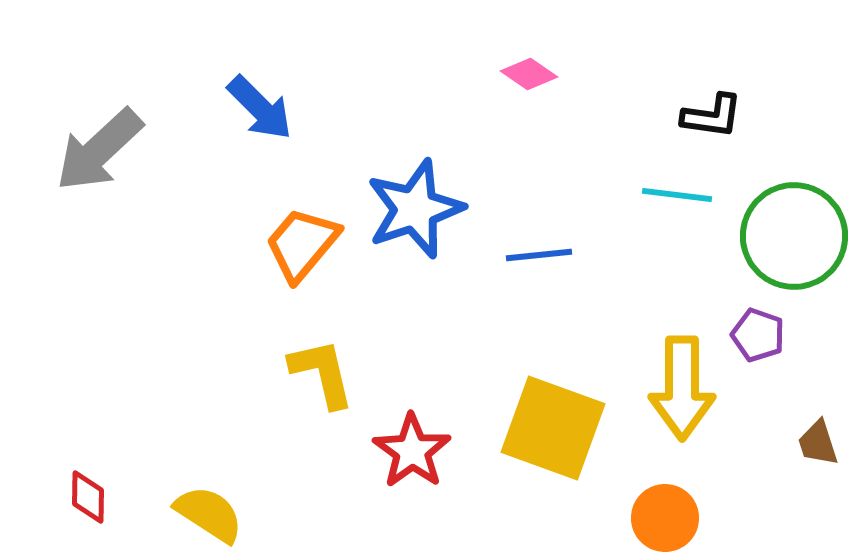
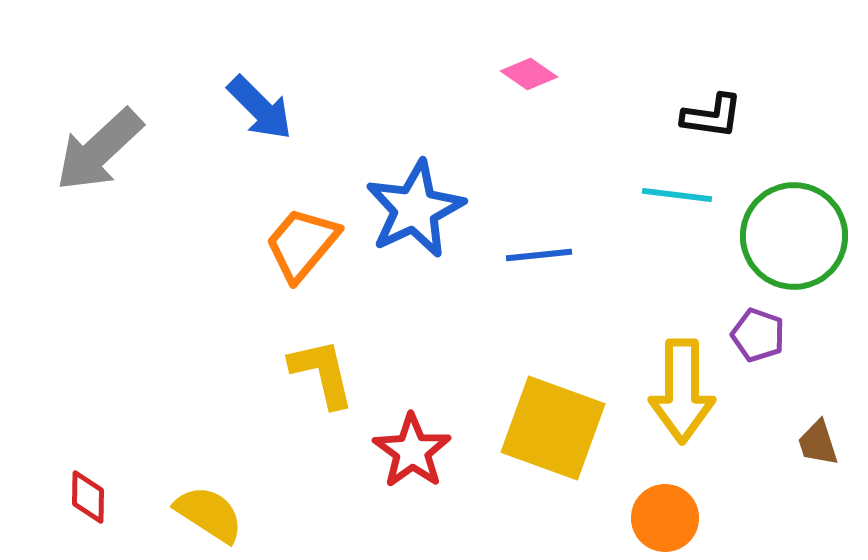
blue star: rotated 6 degrees counterclockwise
yellow arrow: moved 3 px down
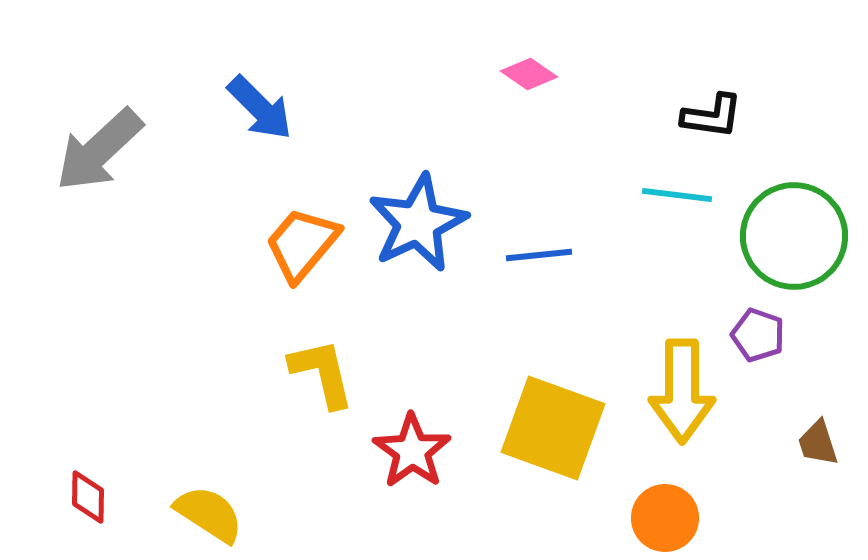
blue star: moved 3 px right, 14 px down
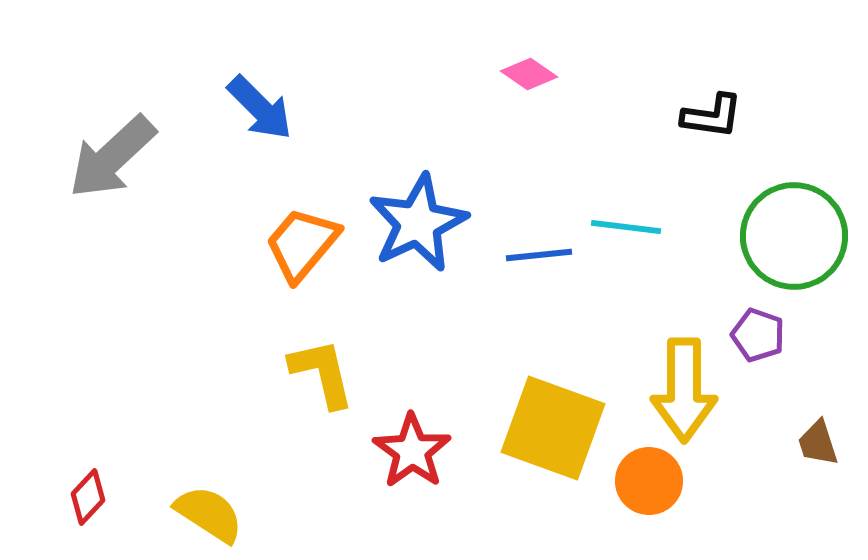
gray arrow: moved 13 px right, 7 px down
cyan line: moved 51 px left, 32 px down
yellow arrow: moved 2 px right, 1 px up
red diamond: rotated 42 degrees clockwise
orange circle: moved 16 px left, 37 px up
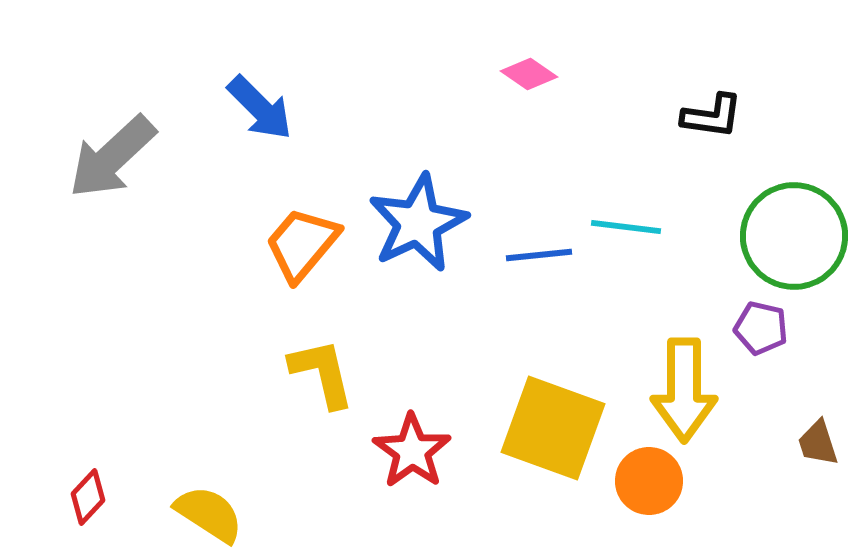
purple pentagon: moved 3 px right, 7 px up; rotated 6 degrees counterclockwise
